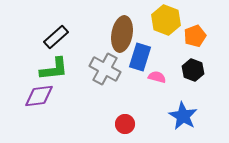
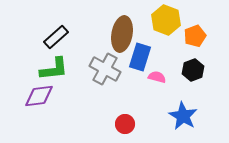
black hexagon: rotated 20 degrees clockwise
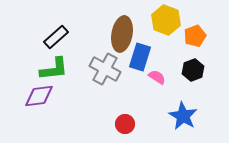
pink semicircle: rotated 18 degrees clockwise
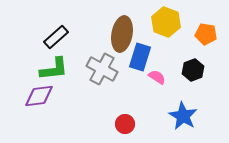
yellow hexagon: moved 2 px down
orange pentagon: moved 11 px right, 2 px up; rotated 30 degrees clockwise
gray cross: moved 3 px left
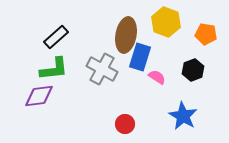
brown ellipse: moved 4 px right, 1 px down
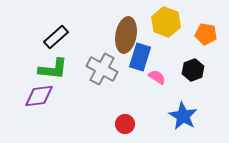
green L-shape: moved 1 px left; rotated 12 degrees clockwise
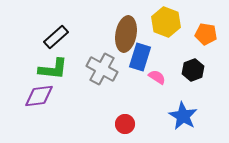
brown ellipse: moved 1 px up
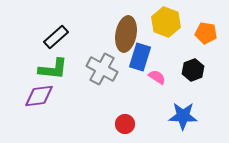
orange pentagon: moved 1 px up
blue star: rotated 28 degrees counterclockwise
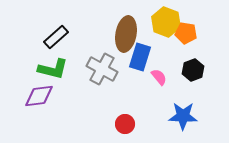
orange pentagon: moved 20 px left
green L-shape: rotated 8 degrees clockwise
pink semicircle: moved 2 px right; rotated 18 degrees clockwise
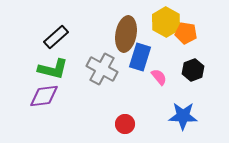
yellow hexagon: rotated 8 degrees clockwise
purple diamond: moved 5 px right
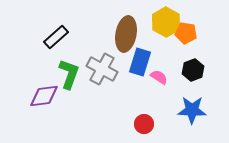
blue rectangle: moved 5 px down
green L-shape: moved 16 px right, 5 px down; rotated 84 degrees counterclockwise
pink semicircle: rotated 18 degrees counterclockwise
blue star: moved 9 px right, 6 px up
red circle: moved 19 px right
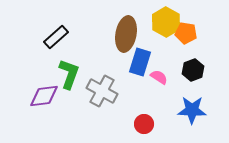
gray cross: moved 22 px down
